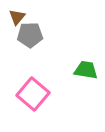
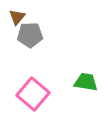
green trapezoid: moved 12 px down
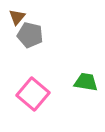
gray pentagon: rotated 15 degrees clockwise
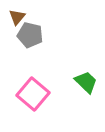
green trapezoid: rotated 35 degrees clockwise
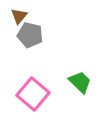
brown triangle: moved 2 px right, 1 px up
green trapezoid: moved 6 px left
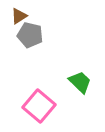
brown triangle: rotated 18 degrees clockwise
pink square: moved 6 px right, 12 px down
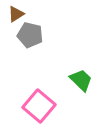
brown triangle: moved 3 px left, 2 px up
green trapezoid: moved 1 px right, 2 px up
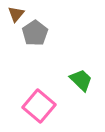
brown triangle: rotated 18 degrees counterclockwise
gray pentagon: moved 5 px right, 2 px up; rotated 25 degrees clockwise
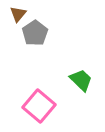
brown triangle: moved 2 px right
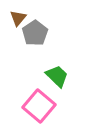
brown triangle: moved 4 px down
green trapezoid: moved 24 px left, 4 px up
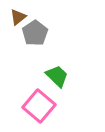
brown triangle: moved 1 px up; rotated 12 degrees clockwise
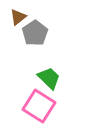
green trapezoid: moved 8 px left, 2 px down
pink square: rotated 8 degrees counterclockwise
